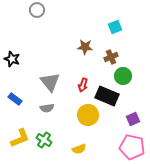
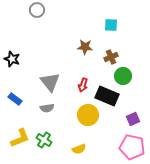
cyan square: moved 4 px left, 2 px up; rotated 24 degrees clockwise
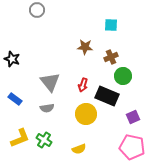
yellow circle: moved 2 px left, 1 px up
purple square: moved 2 px up
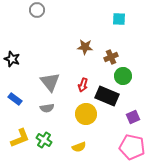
cyan square: moved 8 px right, 6 px up
yellow semicircle: moved 2 px up
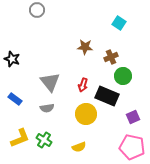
cyan square: moved 4 px down; rotated 32 degrees clockwise
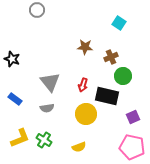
black rectangle: rotated 10 degrees counterclockwise
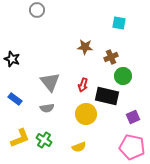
cyan square: rotated 24 degrees counterclockwise
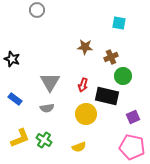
gray triangle: rotated 10 degrees clockwise
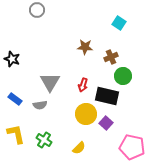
cyan square: rotated 24 degrees clockwise
gray semicircle: moved 7 px left, 3 px up
purple square: moved 27 px left, 6 px down; rotated 24 degrees counterclockwise
yellow L-shape: moved 4 px left, 4 px up; rotated 80 degrees counterclockwise
yellow semicircle: moved 1 px down; rotated 24 degrees counterclockwise
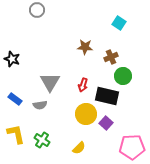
green cross: moved 2 px left
pink pentagon: rotated 15 degrees counterclockwise
